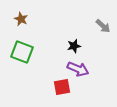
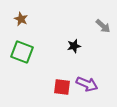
purple arrow: moved 9 px right, 15 px down
red square: rotated 18 degrees clockwise
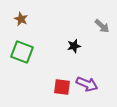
gray arrow: moved 1 px left
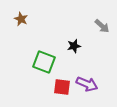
green square: moved 22 px right, 10 px down
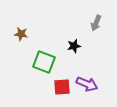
brown star: moved 15 px down; rotated 16 degrees counterclockwise
gray arrow: moved 6 px left, 3 px up; rotated 70 degrees clockwise
red square: rotated 12 degrees counterclockwise
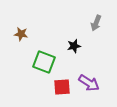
purple arrow: moved 2 px right, 1 px up; rotated 10 degrees clockwise
